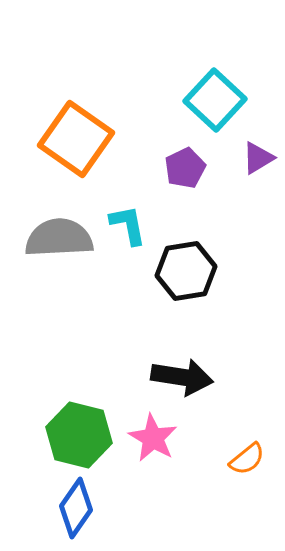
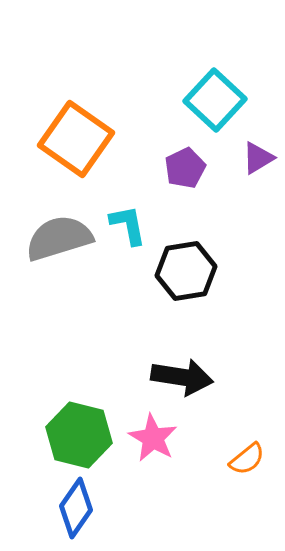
gray semicircle: rotated 14 degrees counterclockwise
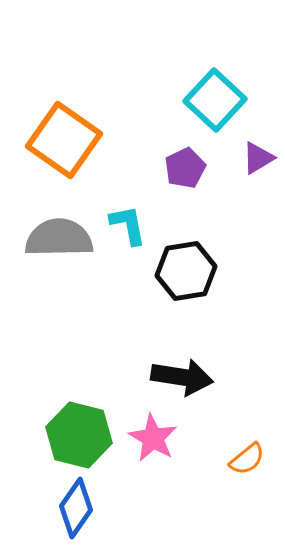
orange square: moved 12 px left, 1 px down
gray semicircle: rotated 16 degrees clockwise
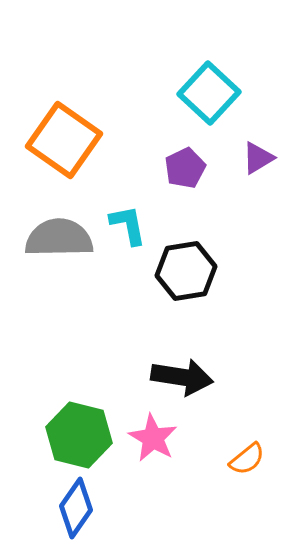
cyan square: moved 6 px left, 7 px up
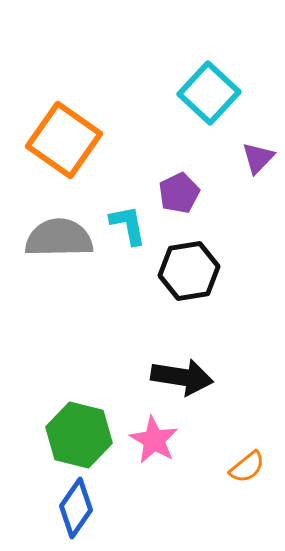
purple triangle: rotated 15 degrees counterclockwise
purple pentagon: moved 6 px left, 25 px down
black hexagon: moved 3 px right
pink star: moved 1 px right, 2 px down
orange semicircle: moved 8 px down
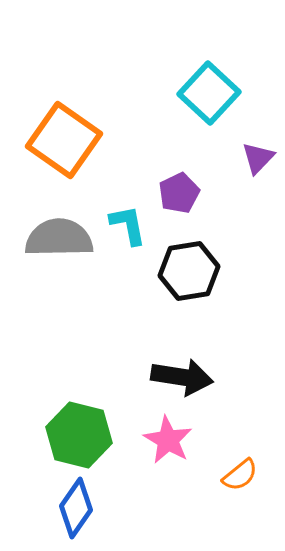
pink star: moved 14 px right
orange semicircle: moved 7 px left, 8 px down
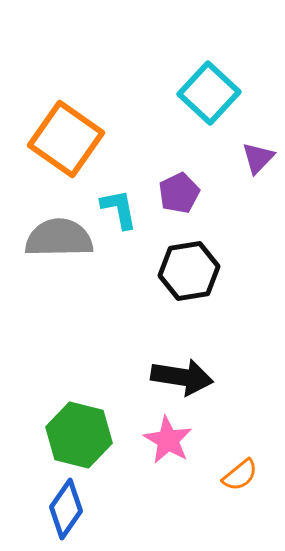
orange square: moved 2 px right, 1 px up
cyan L-shape: moved 9 px left, 16 px up
blue diamond: moved 10 px left, 1 px down
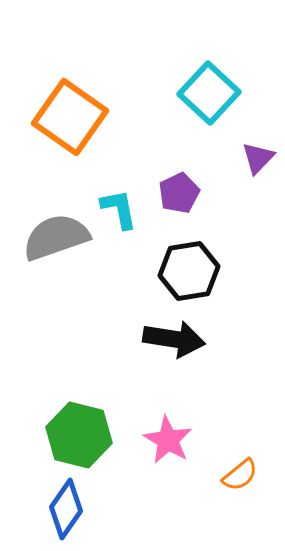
orange square: moved 4 px right, 22 px up
gray semicircle: moved 3 px left, 1 px up; rotated 18 degrees counterclockwise
black arrow: moved 8 px left, 38 px up
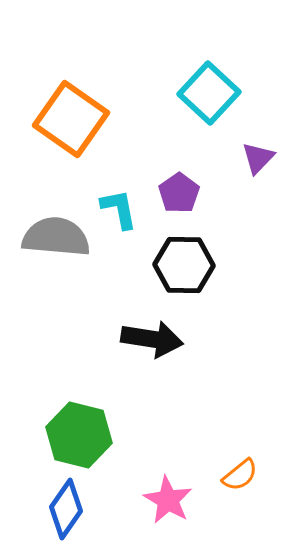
orange square: moved 1 px right, 2 px down
purple pentagon: rotated 9 degrees counterclockwise
gray semicircle: rotated 24 degrees clockwise
black hexagon: moved 5 px left, 6 px up; rotated 10 degrees clockwise
black arrow: moved 22 px left
pink star: moved 60 px down
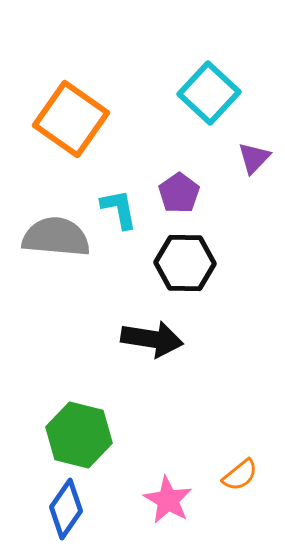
purple triangle: moved 4 px left
black hexagon: moved 1 px right, 2 px up
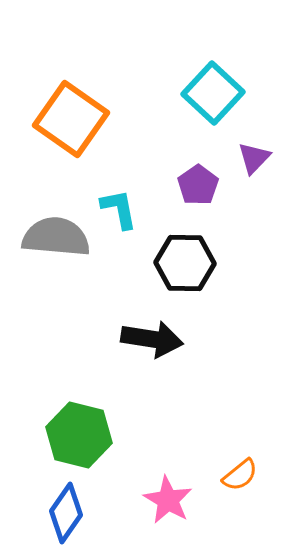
cyan square: moved 4 px right
purple pentagon: moved 19 px right, 8 px up
blue diamond: moved 4 px down
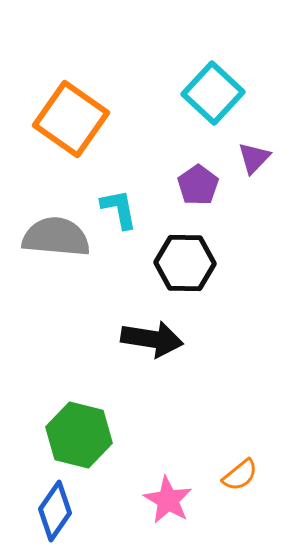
blue diamond: moved 11 px left, 2 px up
